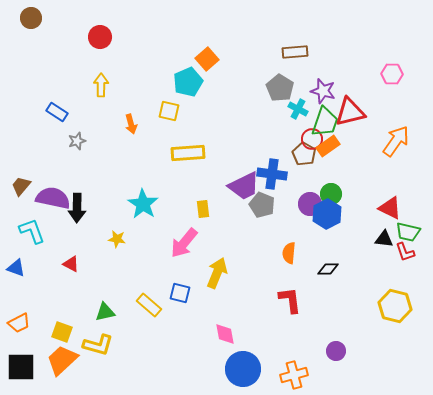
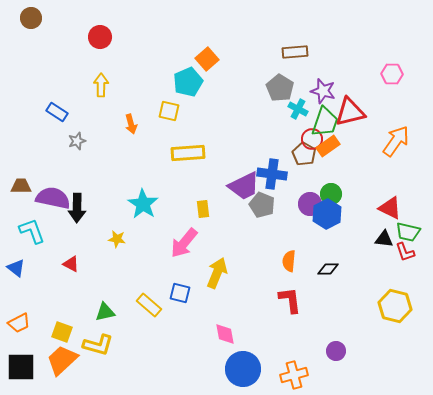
brown trapezoid at (21, 186): rotated 50 degrees clockwise
orange semicircle at (289, 253): moved 8 px down
blue triangle at (16, 268): rotated 18 degrees clockwise
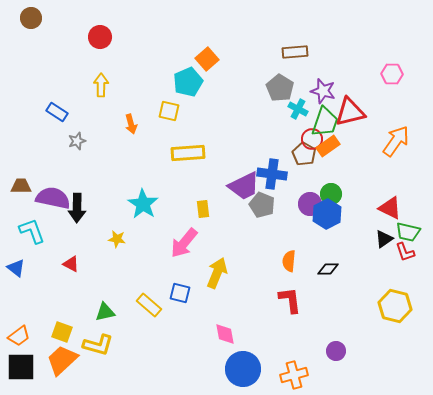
black triangle at (384, 239): rotated 42 degrees counterclockwise
orange trapezoid at (19, 323): moved 13 px down; rotated 10 degrees counterclockwise
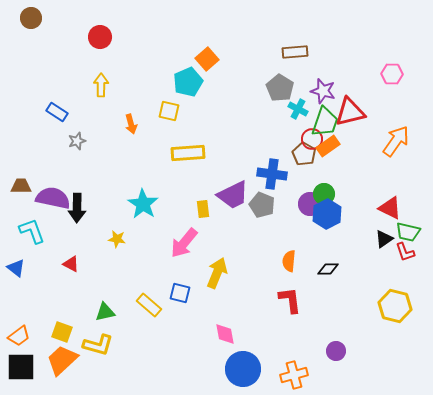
purple trapezoid at (244, 186): moved 11 px left, 9 px down
green circle at (331, 194): moved 7 px left
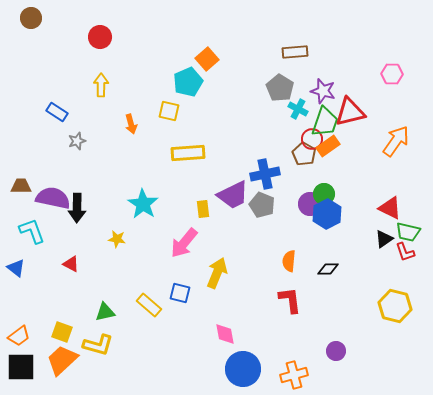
blue cross at (272, 174): moved 7 px left; rotated 20 degrees counterclockwise
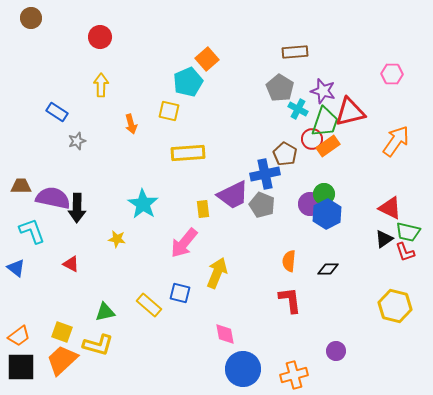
brown pentagon at (304, 154): moved 19 px left
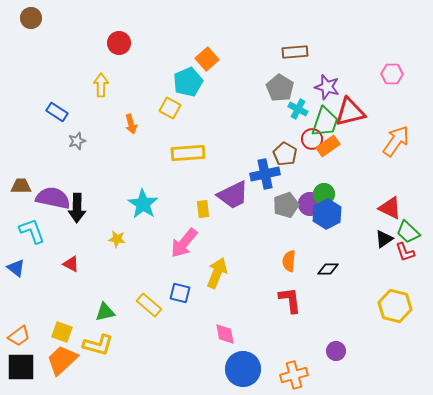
red circle at (100, 37): moved 19 px right, 6 px down
purple star at (323, 91): moved 4 px right, 4 px up
yellow square at (169, 111): moved 1 px right, 3 px up; rotated 15 degrees clockwise
gray pentagon at (262, 205): moved 24 px right; rotated 30 degrees clockwise
green trapezoid at (408, 232): rotated 30 degrees clockwise
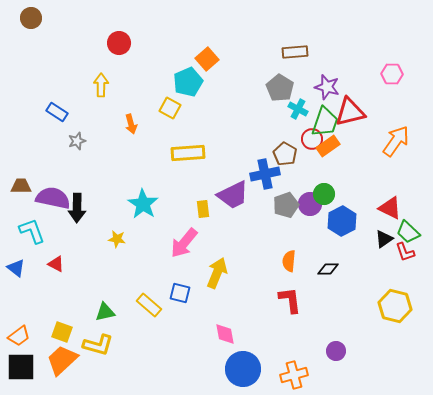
blue hexagon at (327, 214): moved 15 px right, 7 px down
red triangle at (71, 264): moved 15 px left
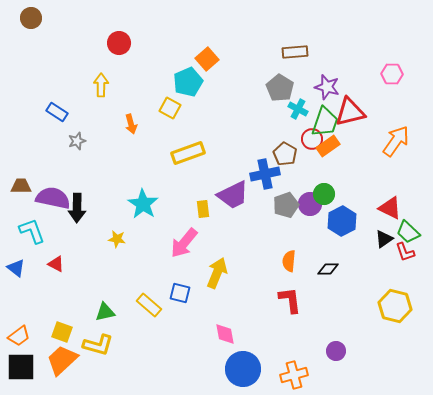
yellow rectangle at (188, 153): rotated 16 degrees counterclockwise
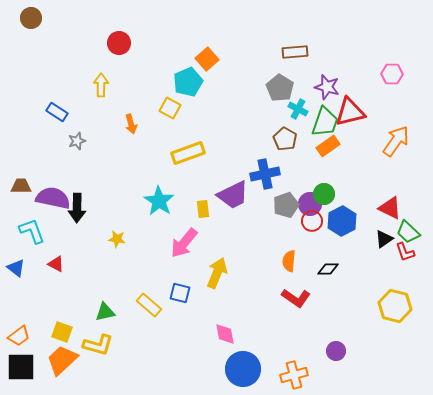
red circle at (312, 139): moved 82 px down
brown pentagon at (285, 154): moved 15 px up
cyan star at (143, 204): moved 16 px right, 3 px up
red L-shape at (290, 300): moved 6 px right, 2 px up; rotated 132 degrees clockwise
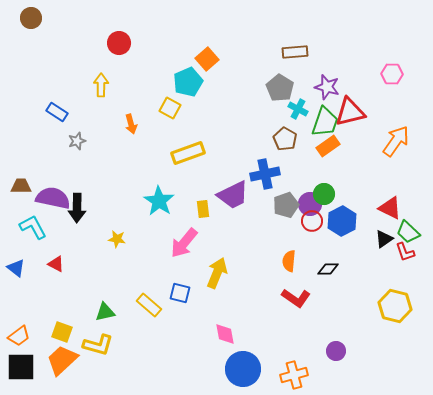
cyan L-shape at (32, 231): moved 1 px right, 4 px up; rotated 8 degrees counterclockwise
